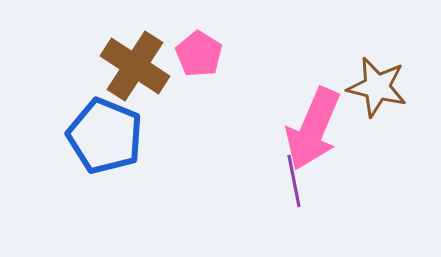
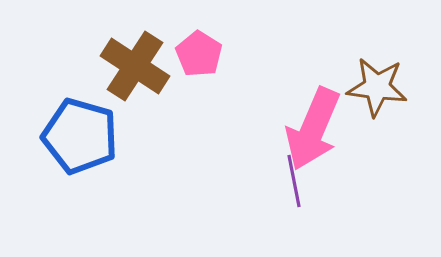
brown star: rotated 6 degrees counterclockwise
blue pentagon: moved 25 px left; rotated 6 degrees counterclockwise
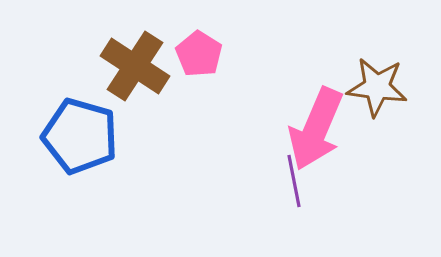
pink arrow: moved 3 px right
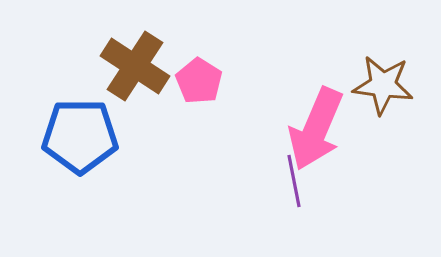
pink pentagon: moved 27 px down
brown star: moved 6 px right, 2 px up
blue pentagon: rotated 16 degrees counterclockwise
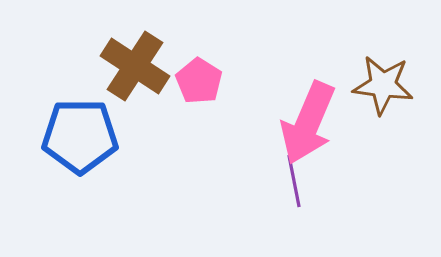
pink arrow: moved 8 px left, 6 px up
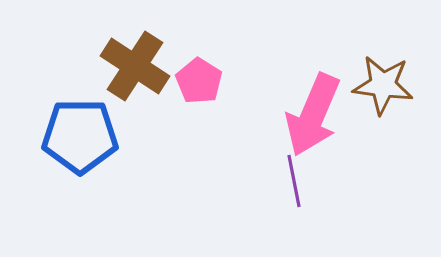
pink arrow: moved 5 px right, 8 px up
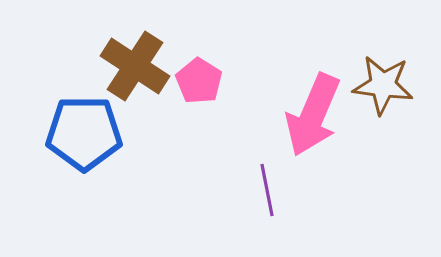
blue pentagon: moved 4 px right, 3 px up
purple line: moved 27 px left, 9 px down
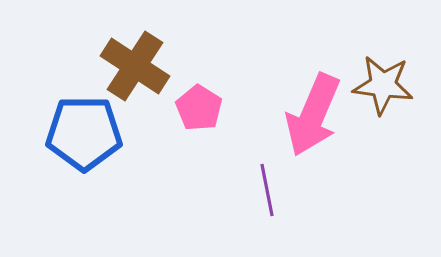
pink pentagon: moved 27 px down
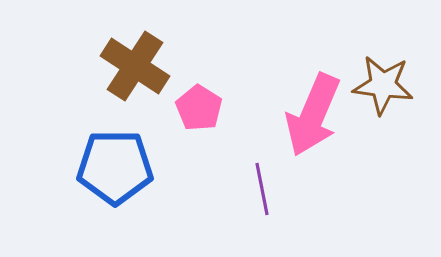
blue pentagon: moved 31 px right, 34 px down
purple line: moved 5 px left, 1 px up
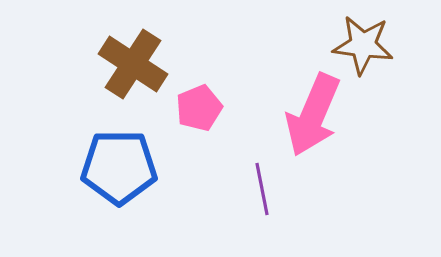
brown cross: moved 2 px left, 2 px up
brown star: moved 20 px left, 40 px up
pink pentagon: rotated 18 degrees clockwise
blue pentagon: moved 4 px right
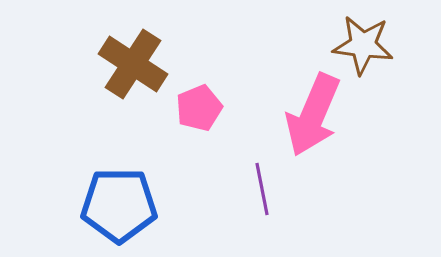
blue pentagon: moved 38 px down
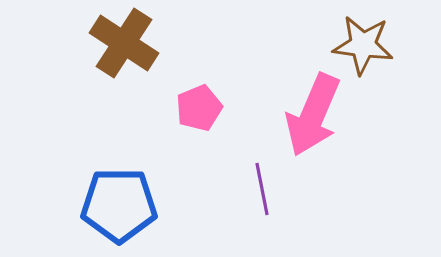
brown cross: moved 9 px left, 21 px up
